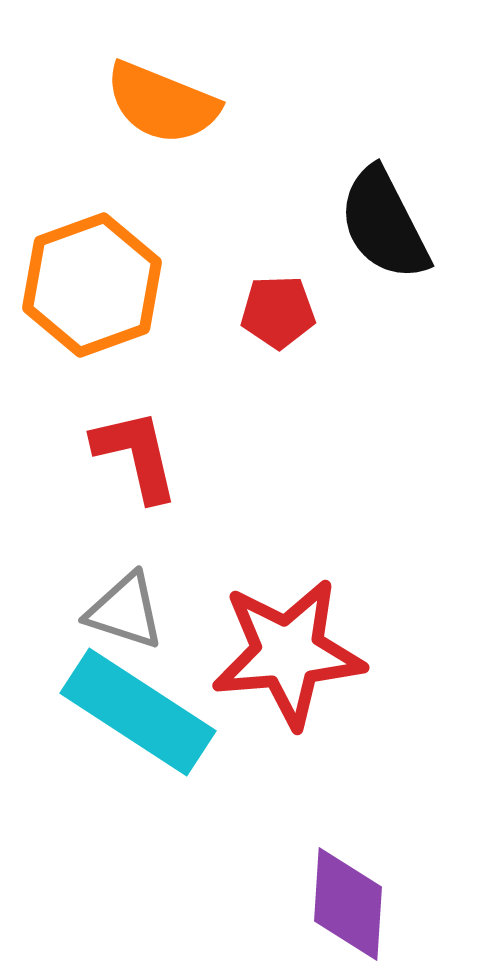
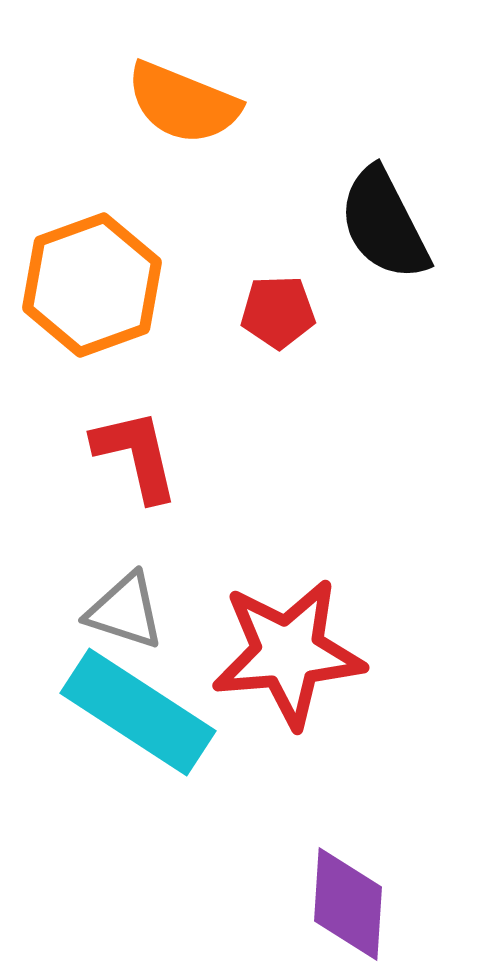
orange semicircle: moved 21 px right
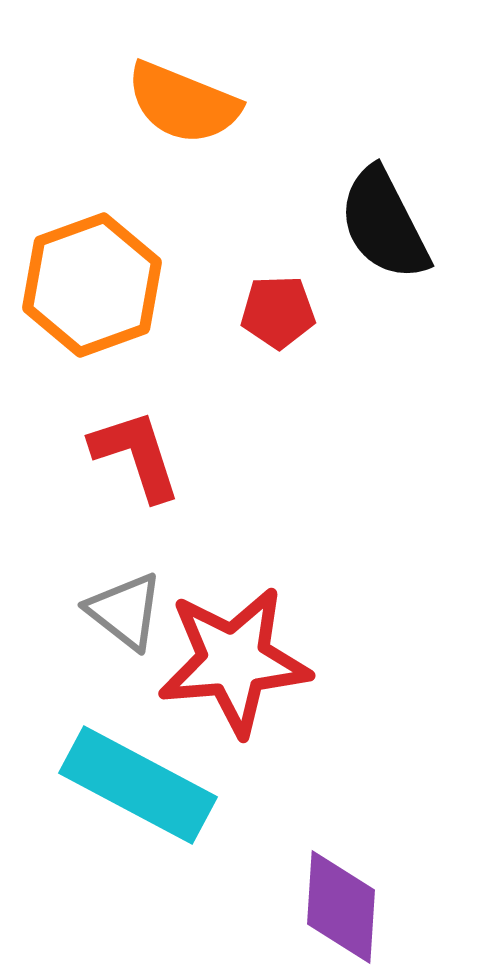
red L-shape: rotated 5 degrees counterclockwise
gray triangle: rotated 20 degrees clockwise
red star: moved 54 px left, 8 px down
cyan rectangle: moved 73 px down; rotated 5 degrees counterclockwise
purple diamond: moved 7 px left, 3 px down
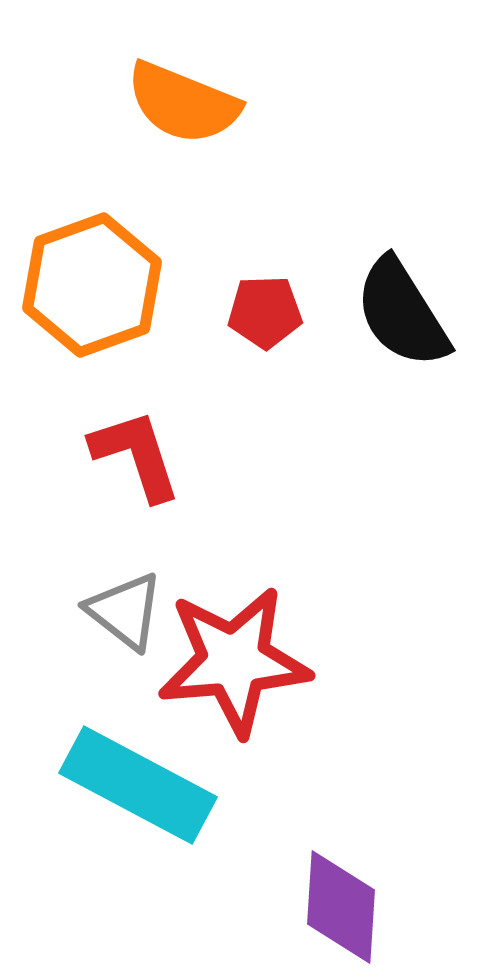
black semicircle: moved 18 px right, 89 px down; rotated 5 degrees counterclockwise
red pentagon: moved 13 px left
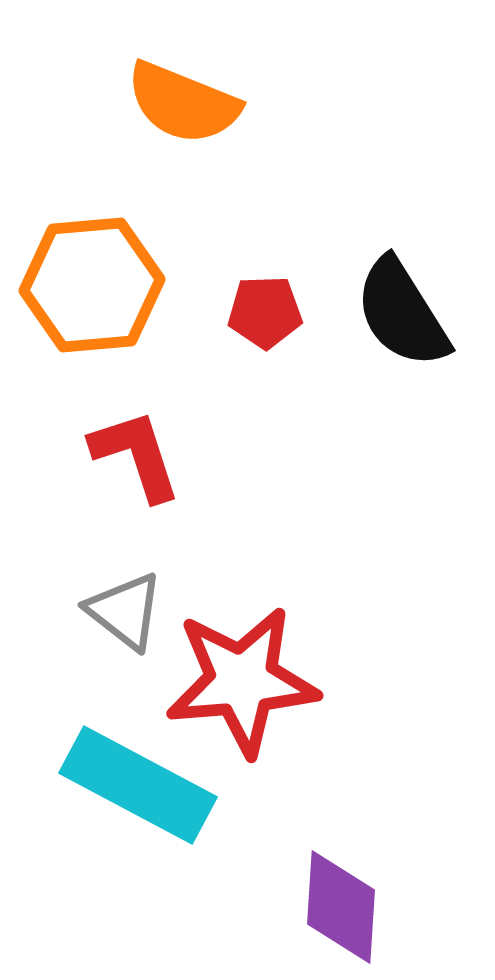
orange hexagon: rotated 15 degrees clockwise
red star: moved 8 px right, 20 px down
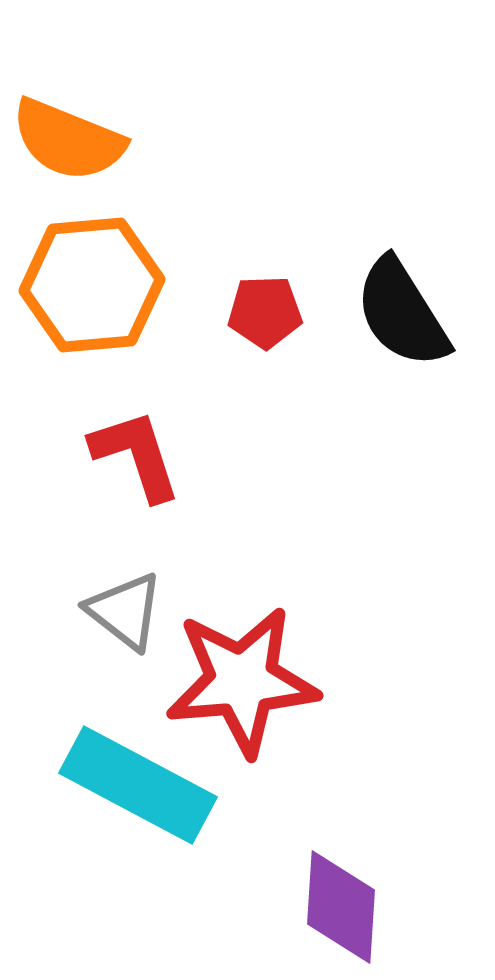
orange semicircle: moved 115 px left, 37 px down
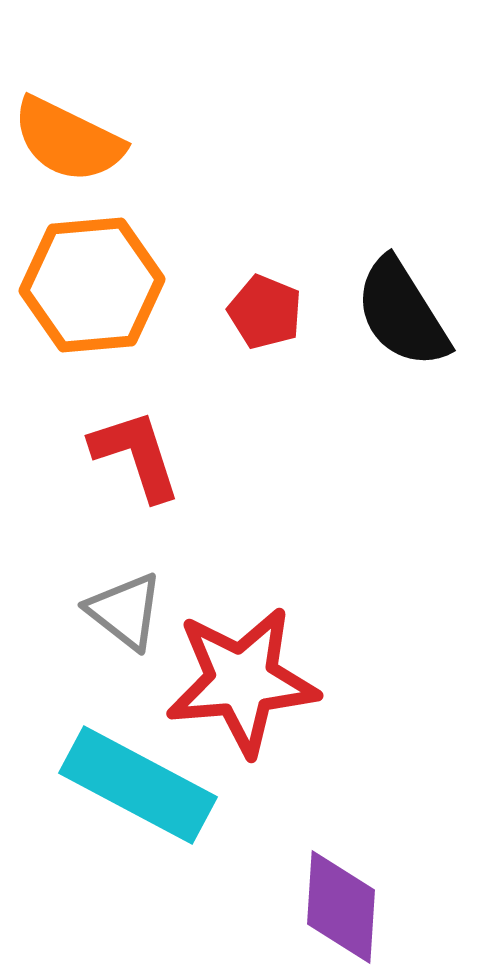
orange semicircle: rotated 4 degrees clockwise
red pentagon: rotated 24 degrees clockwise
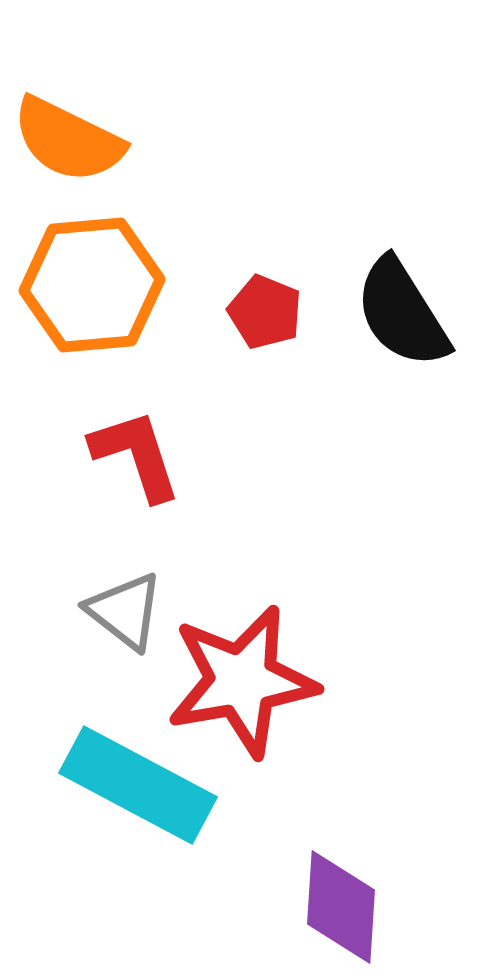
red star: rotated 5 degrees counterclockwise
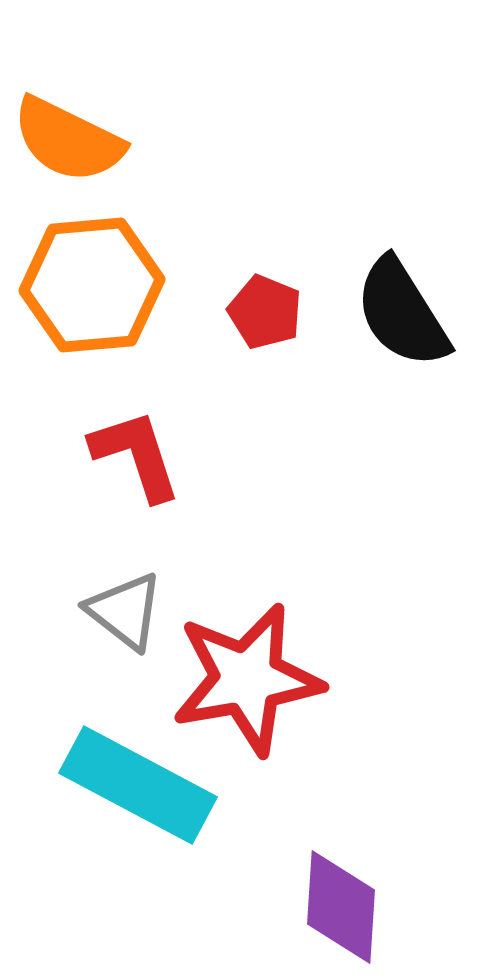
red star: moved 5 px right, 2 px up
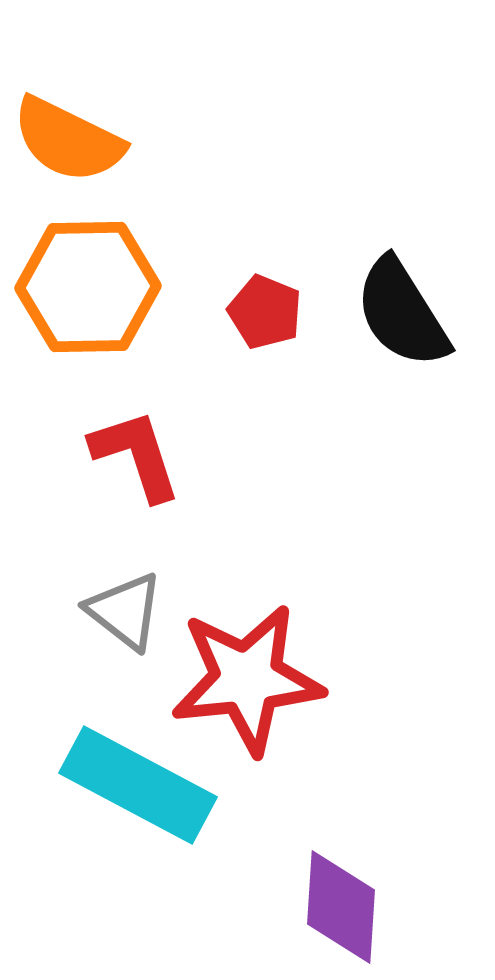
orange hexagon: moved 4 px left, 2 px down; rotated 4 degrees clockwise
red star: rotated 4 degrees clockwise
